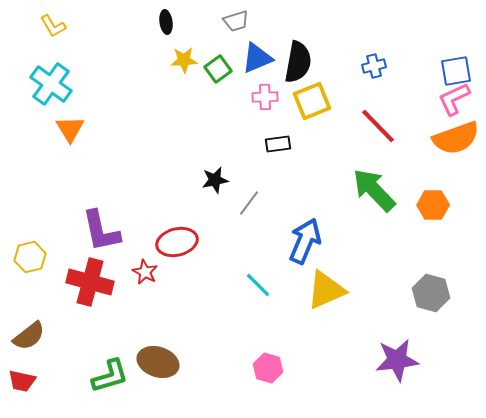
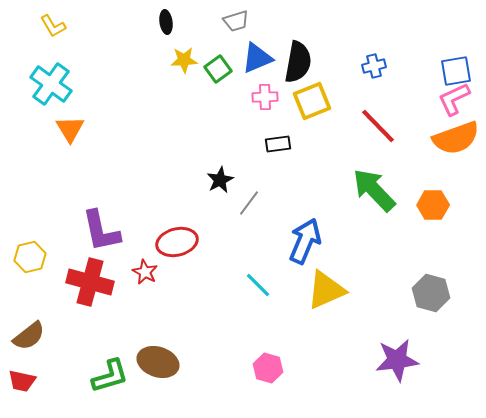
black star: moved 5 px right; rotated 16 degrees counterclockwise
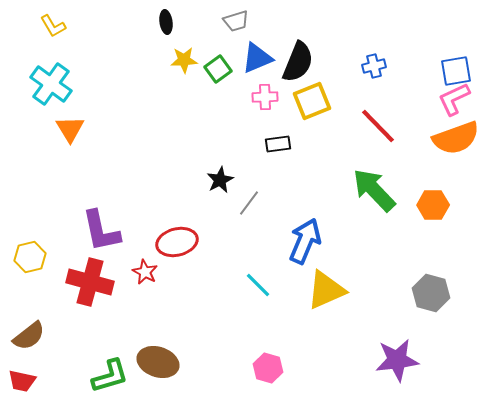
black semicircle: rotated 12 degrees clockwise
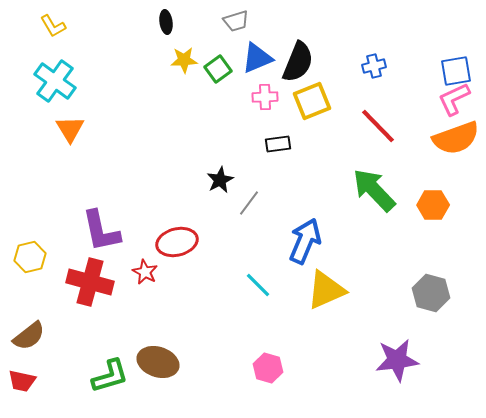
cyan cross: moved 4 px right, 3 px up
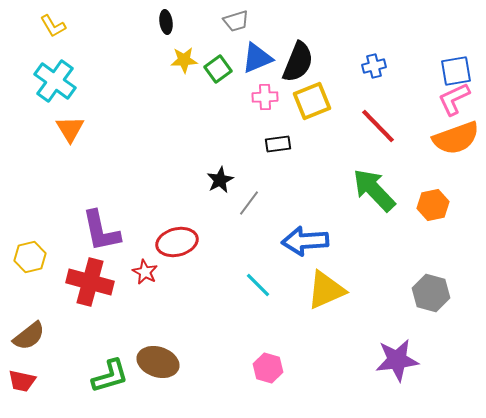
orange hexagon: rotated 12 degrees counterclockwise
blue arrow: rotated 117 degrees counterclockwise
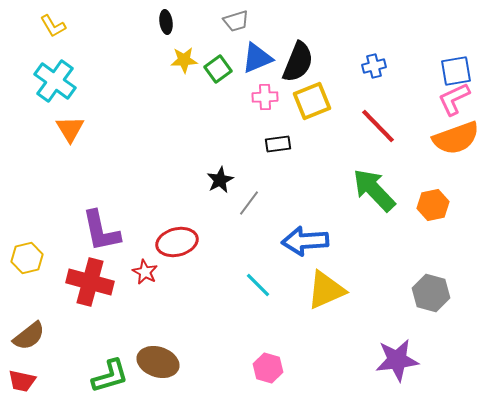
yellow hexagon: moved 3 px left, 1 px down
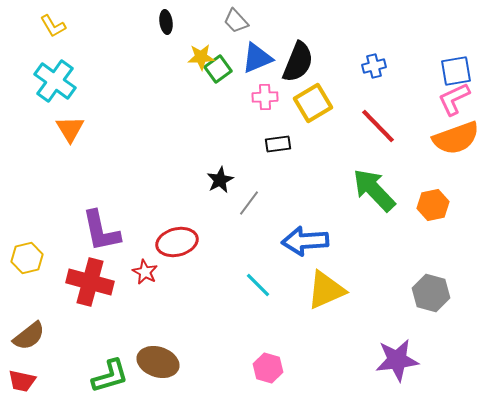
gray trapezoid: rotated 64 degrees clockwise
yellow star: moved 17 px right, 3 px up
yellow square: moved 1 px right, 2 px down; rotated 9 degrees counterclockwise
